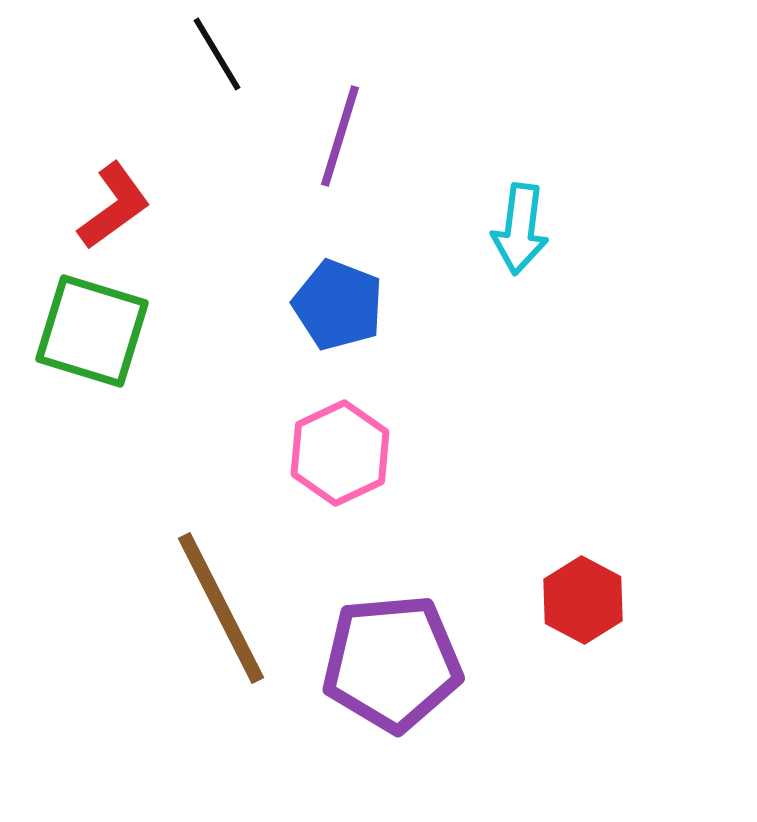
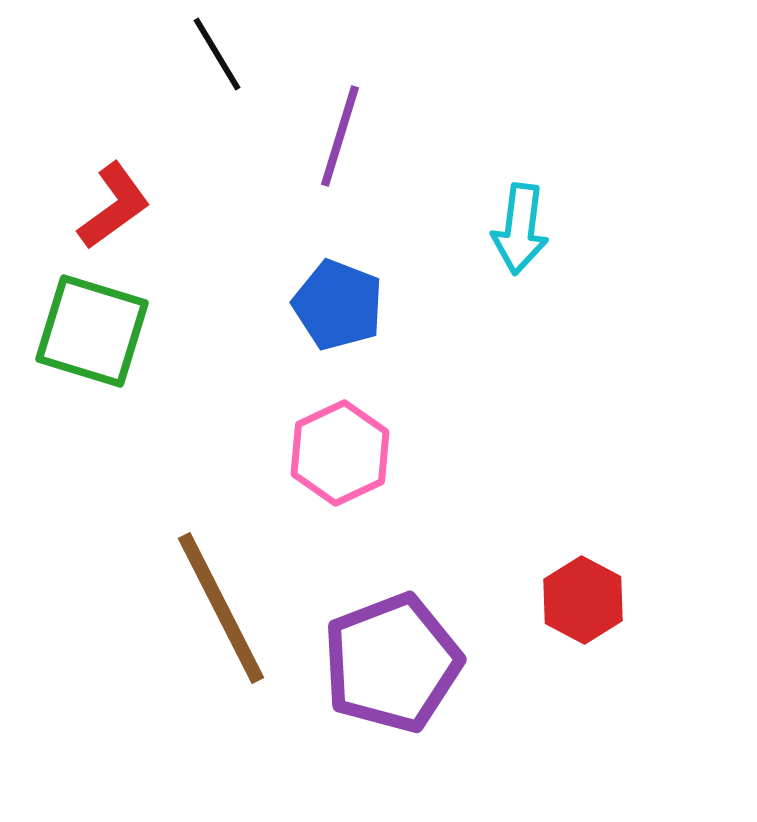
purple pentagon: rotated 16 degrees counterclockwise
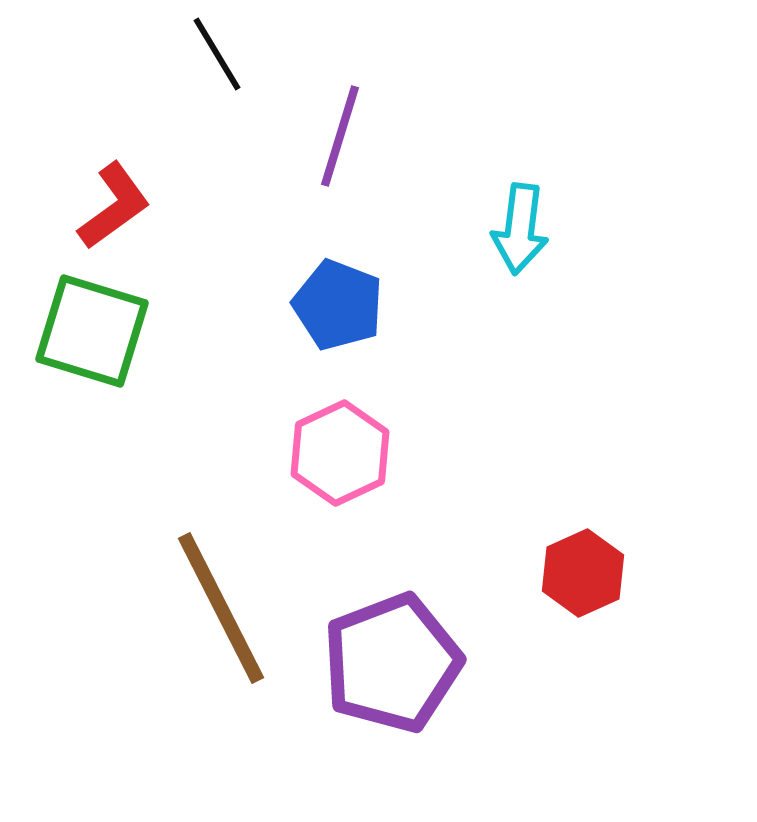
red hexagon: moved 27 px up; rotated 8 degrees clockwise
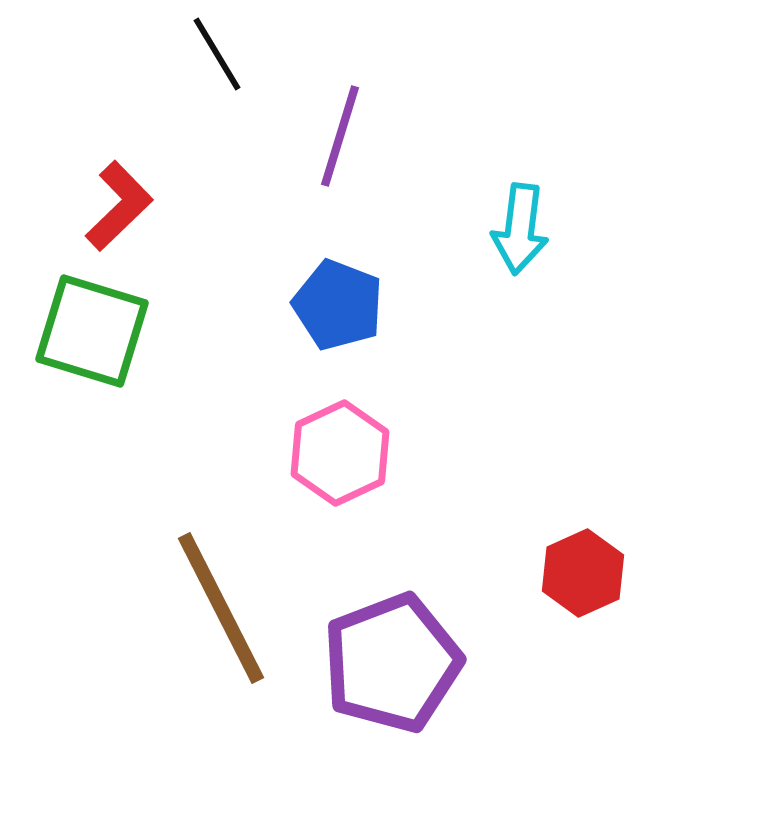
red L-shape: moved 5 px right; rotated 8 degrees counterclockwise
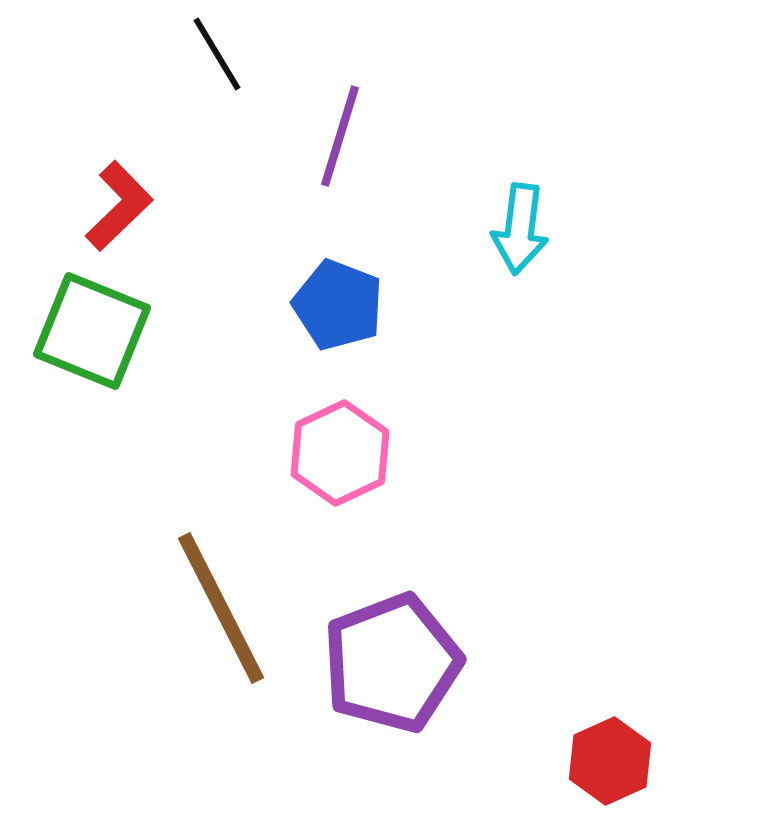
green square: rotated 5 degrees clockwise
red hexagon: moved 27 px right, 188 px down
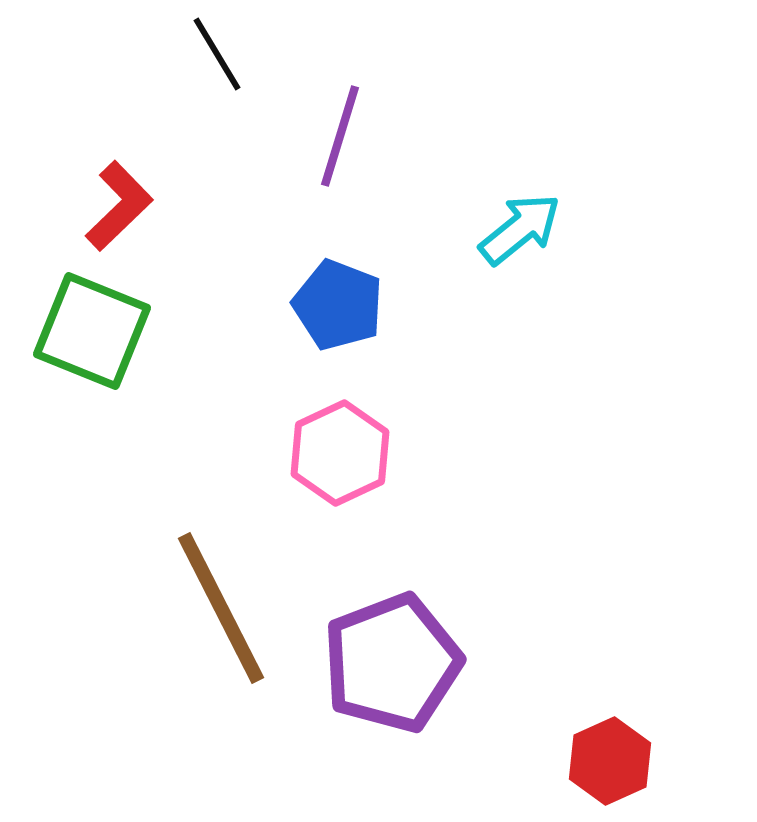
cyan arrow: rotated 136 degrees counterclockwise
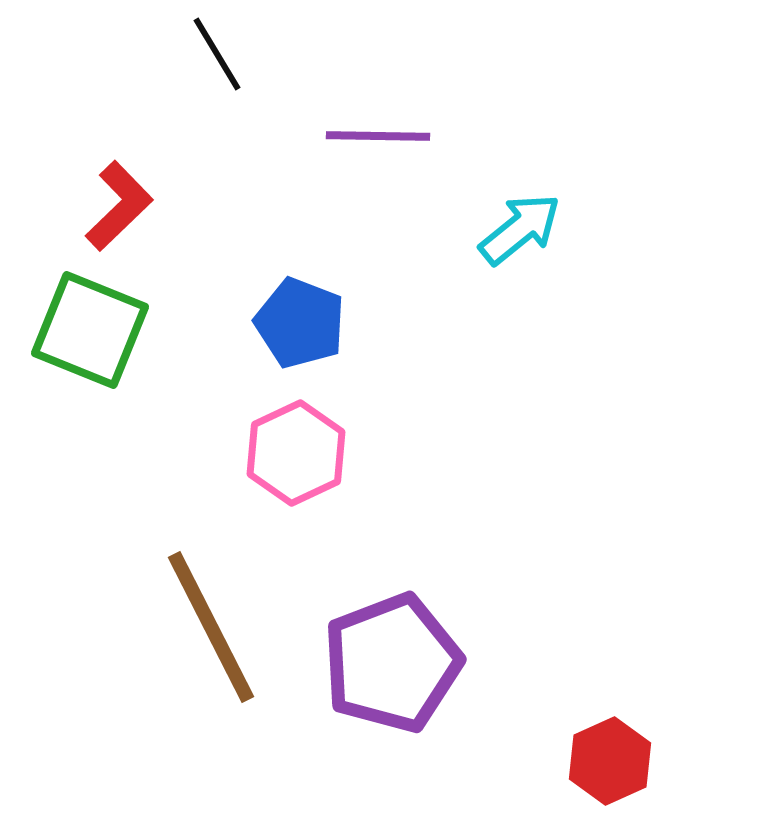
purple line: moved 38 px right; rotated 74 degrees clockwise
blue pentagon: moved 38 px left, 18 px down
green square: moved 2 px left, 1 px up
pink hexagon: moved 44 px left
brown line: moved 10 px left, 19 px down
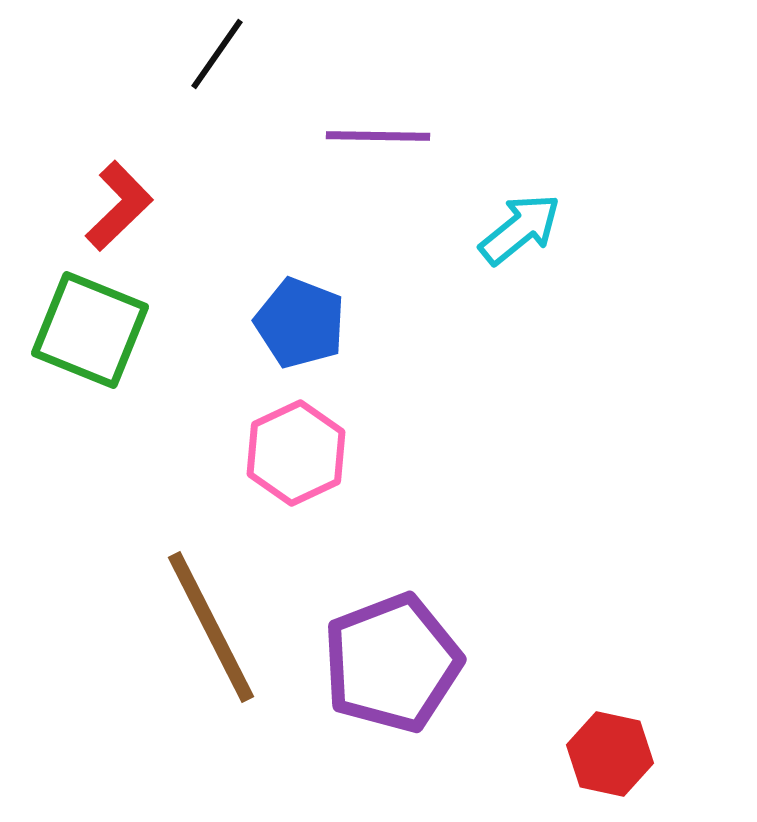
black line: rotated 66 degrees clockwise
red hexagon: moved 7 px up; rotated 24 degrees counterclockwise
